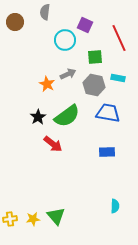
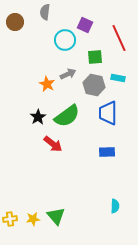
blue trapezoid: rotated 100 degrees counterclockwise
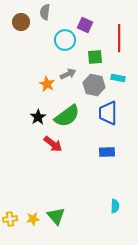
brown circle: moved 6 px right
red line: rotated 24 degrees clockwise
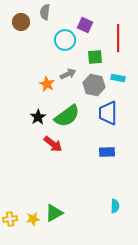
red line: moved 1 px left
green triangle: moved 2 px left, 3 px up; rotated 42 degrees clockwise
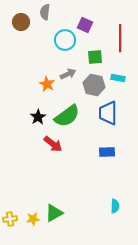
red line: moved 2 px right
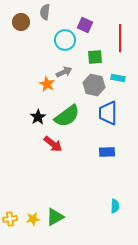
gray arrow: moved 4 px left, 2 px up
green triangle: moved 1 px right, 4 px down
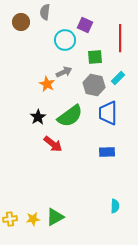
cyan rectangle: rotated 56 degrees counterclockwise
green semicircle: moved 3 px right
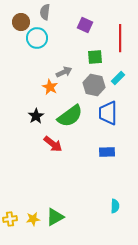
cyan circle: moved 28 px left, 2 px up
orange star: moved 3 px right, 3 px down
black star: moved 2 px left, 1 px up
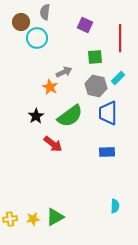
gray hexagon: moved 2 px right, 1 px down
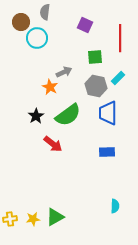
green semicircle: moved 2 px left, 1 px up
